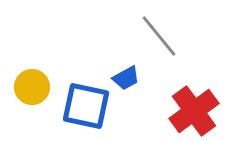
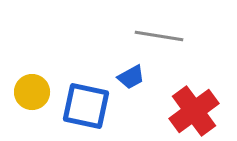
gray line: rotated 42 degrees counterclockwise
blue trapezoid: moved 5 px right, 1 px up
yellow circle: moved 5 px down
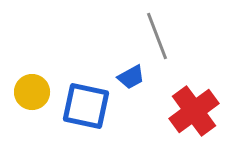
gray line: moved 2 px left; rotated 60 degrees clockwise
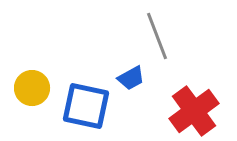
blue trapezoid: moved 1 px down
yellow circle: moved 4 px up
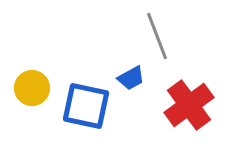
red cross: moved 5 px left, 6 px up
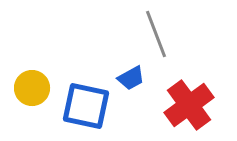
gray line: moved 1 px left, 2 px up
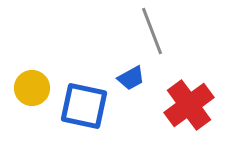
gray line: moved 4 px left, 3 px up
blue square: moved 2 px left
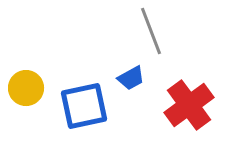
gray line: moved 1 px left
yellow circle: moved 6 px left
blue square: rotated 24 degrees counterclockwise
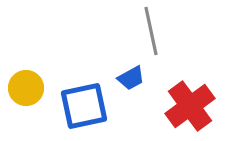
gray line: rotated 9 degrees clockwise
red cross: moved 1 px right, 1 px down
